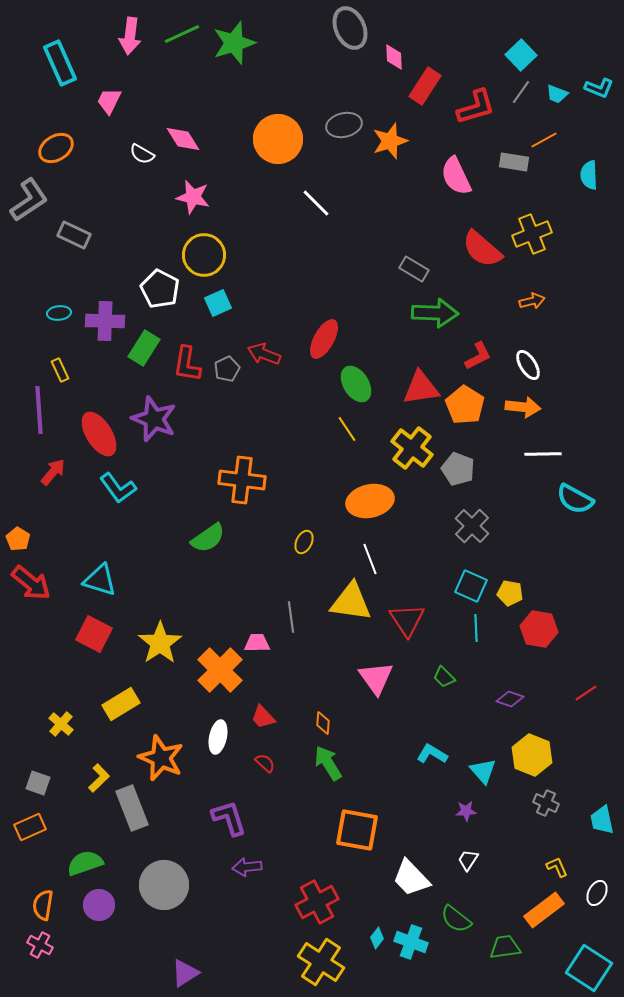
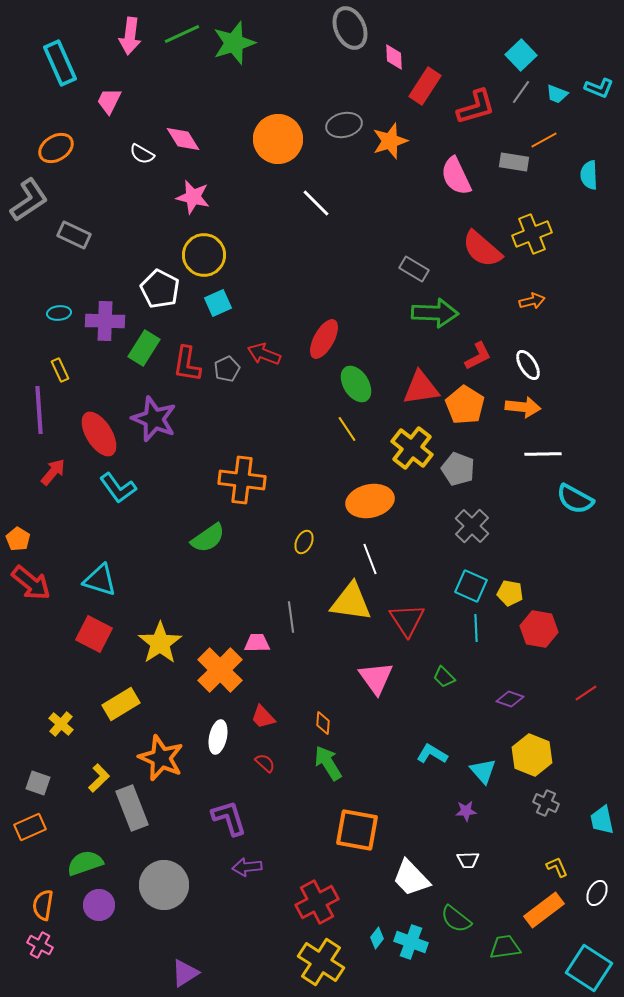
white trapezoid at (468, 860): rotated 125 degrees counterclockwise
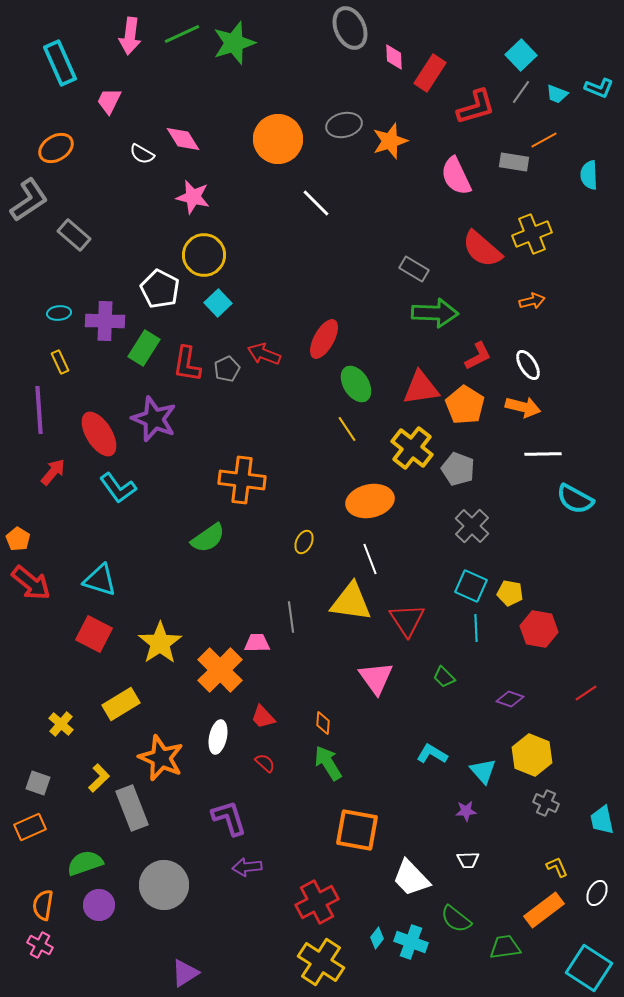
red rectangle at (425, 86): moved 5 px right, 13 px up
gray rectangle at (74, 235): rotated 16 degrees clockwise
cyan square at (218, 303): rotated 20 degrees counterclockwise
yellow rectangle at (60, 370): moved 8 px up
orange arrow at (523, 407): rotated 8 degrees clockwise
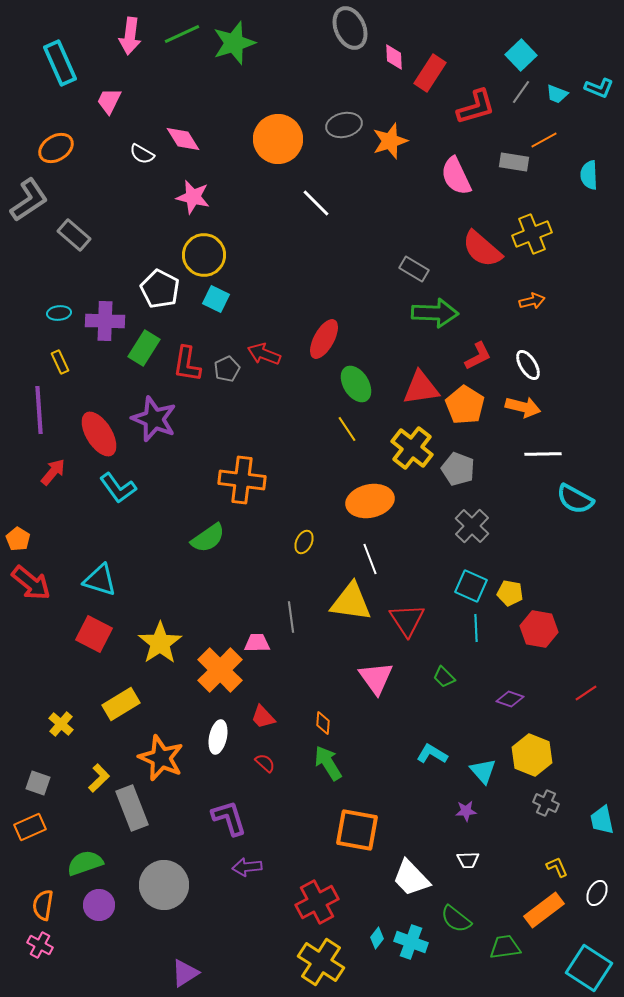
cyan square at (218, 303): moved 2 px left, 4 px up; rotated 20 degrees counterclockwise
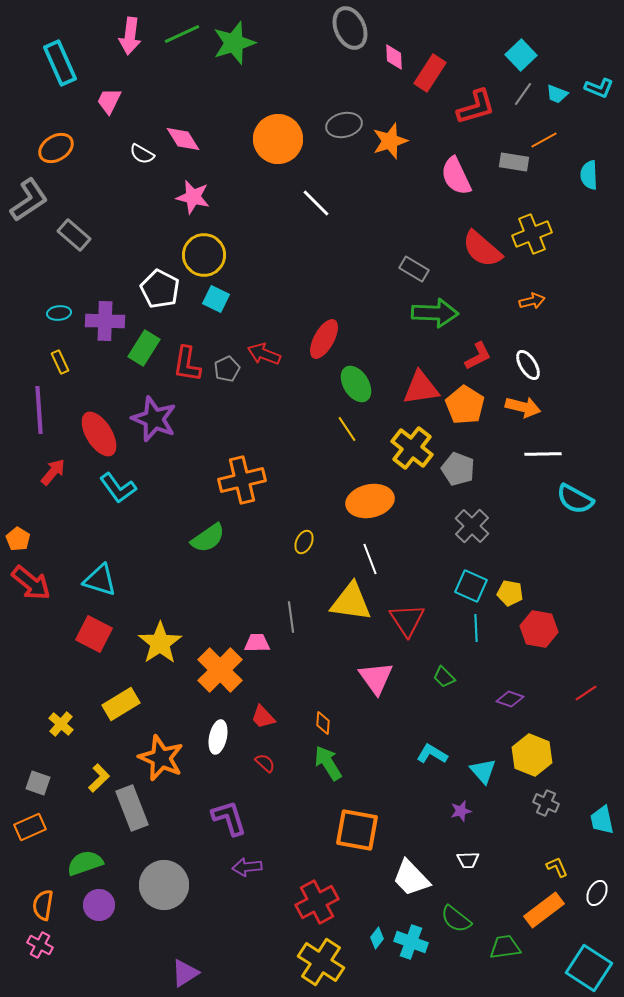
gray line at (521, 92): moved 2 px right, 2 px down
orange cross at (242, 480): rotated 21 degrees counterclockwise
purple star at (466, 811): moved 5 px left; rotated 10 degrees counterclockwise
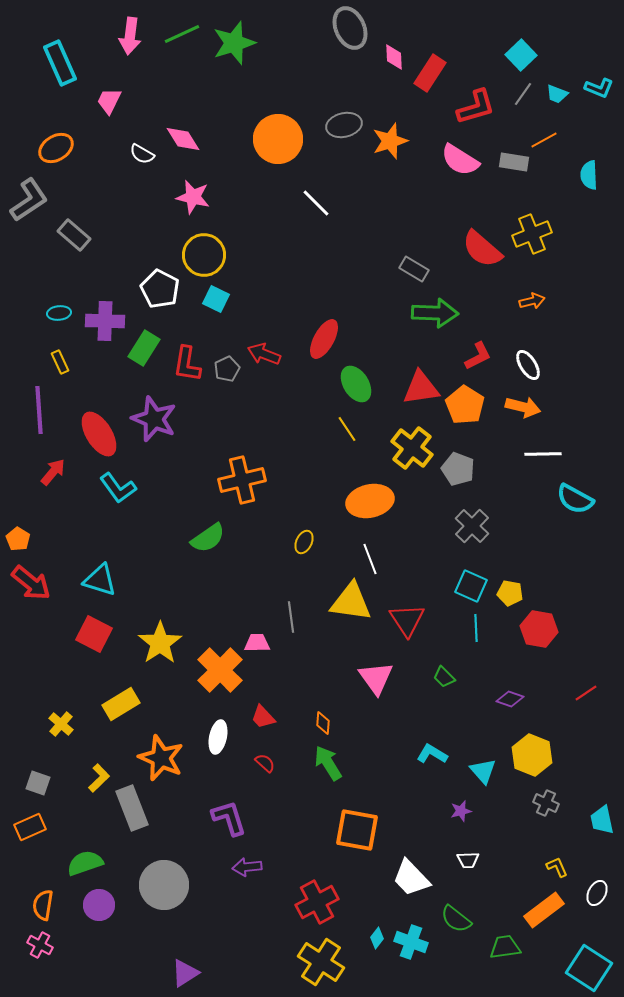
pink semicircle at (456, 176): moved 4 px right, 16 px up; rotated 33 degrees counterclockwise
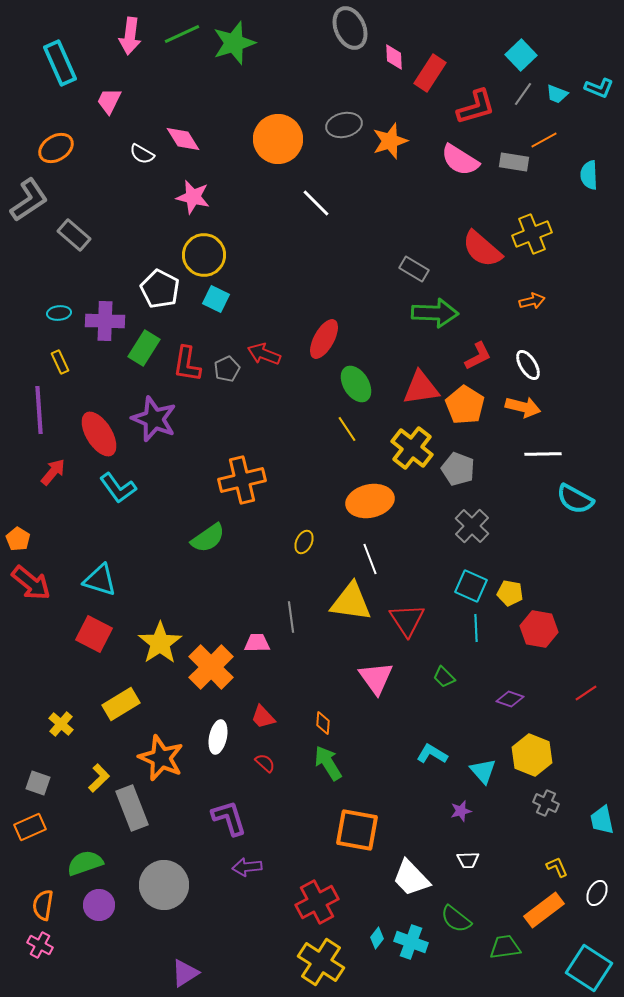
orange cross at (220, 670): moved 9 px left, 3 px up
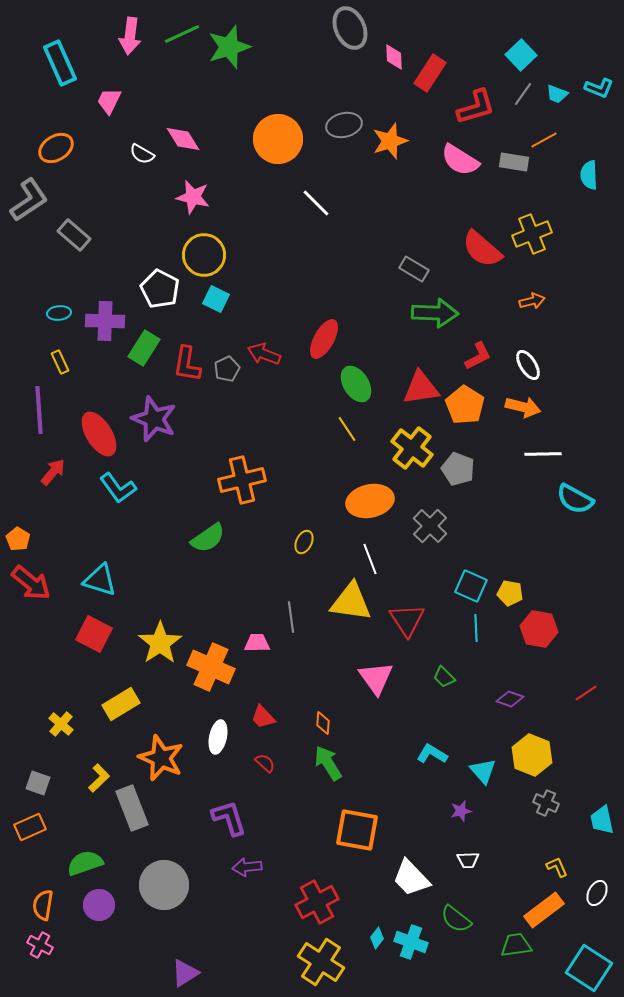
green star at (234, 43): moved 5 px left, 4 px down
gray cross at (472, 526): moved 42 px left
orange cross at (211, 667): rotated 21 degrees counterclockwise
green trapezoid at (505, 947): moved 11 px right, 2 px up
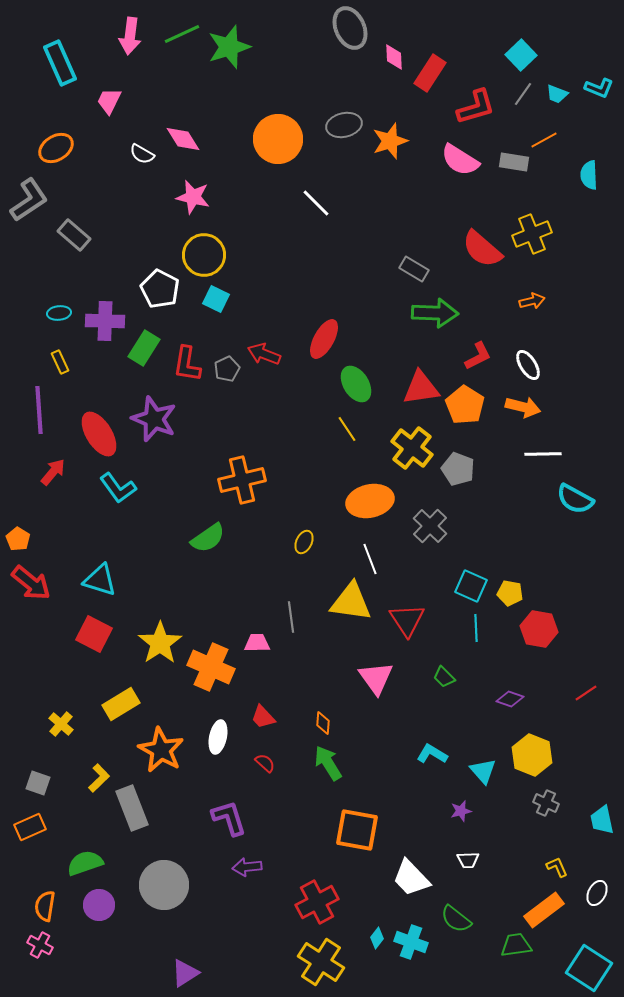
orange star at (161, 758): moved 8 px up; rotated 6 degrees clockwise
orange semicircle at (43, 905): moved 2 px right, 1 px down
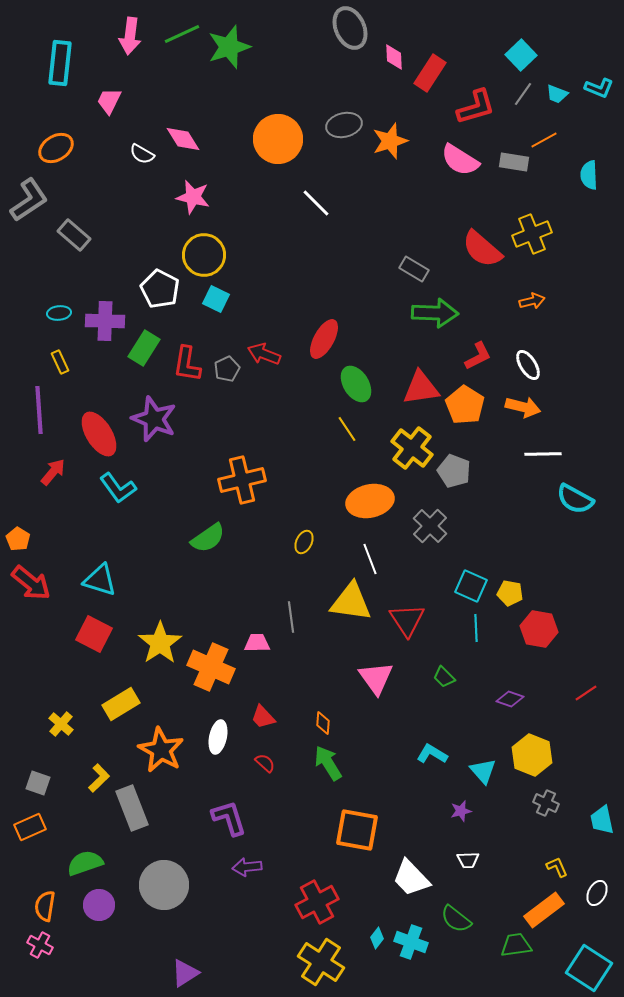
cyan rectangle at (60, 63): rotated 30 degrees clockwise
gray pentagon at (458, 469): moved 4 px left, 2 px down
